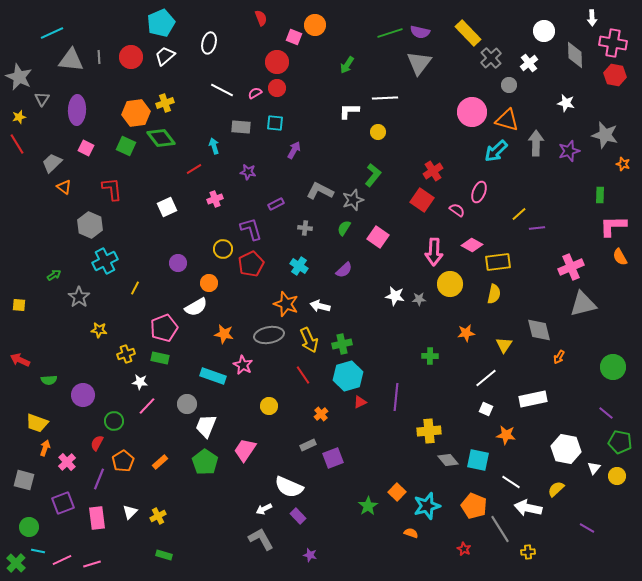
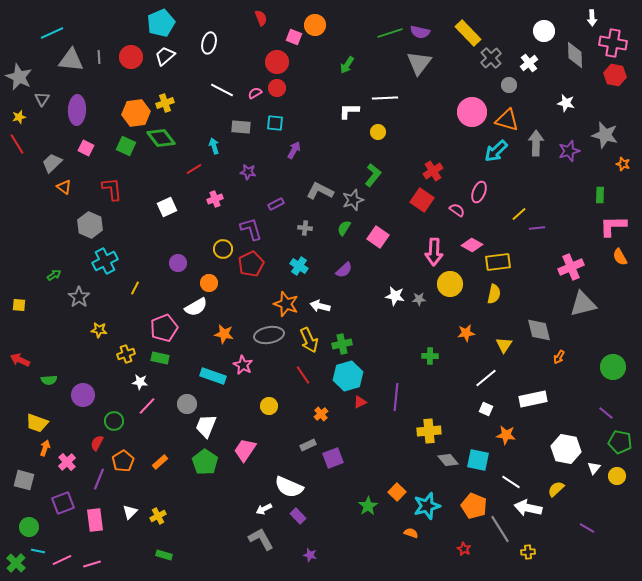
pink rectangle at (97, 518): moved 2 px left, 2 px down
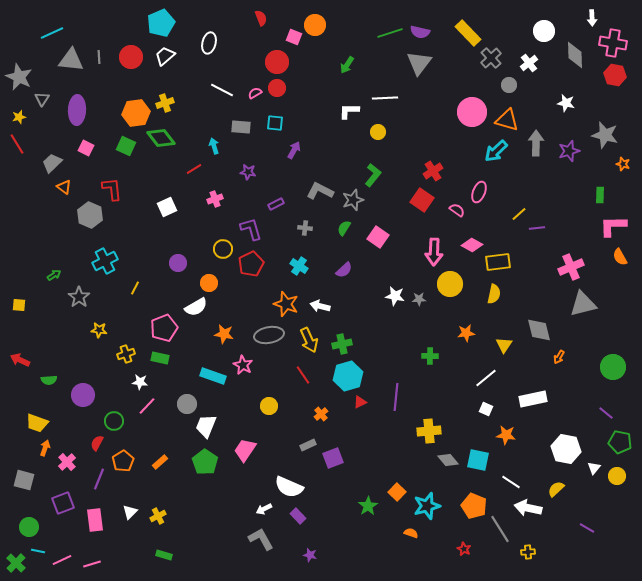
gray hexagon at (90, 225): moved 10 px up
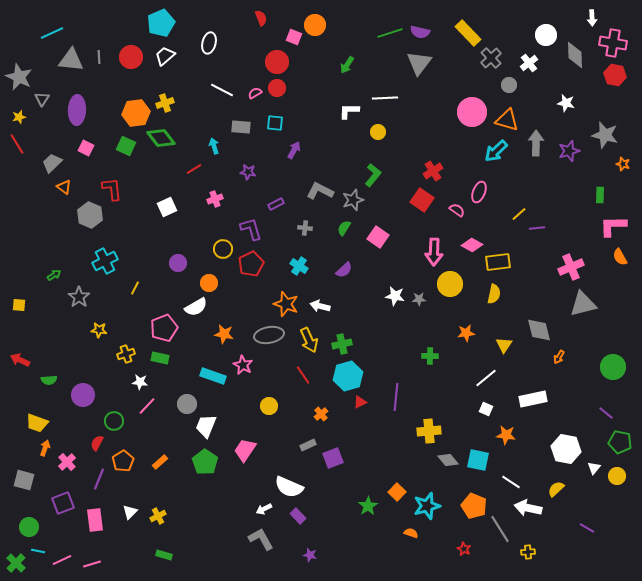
white circle at (544, 31): moved 2 px right, 4 px down
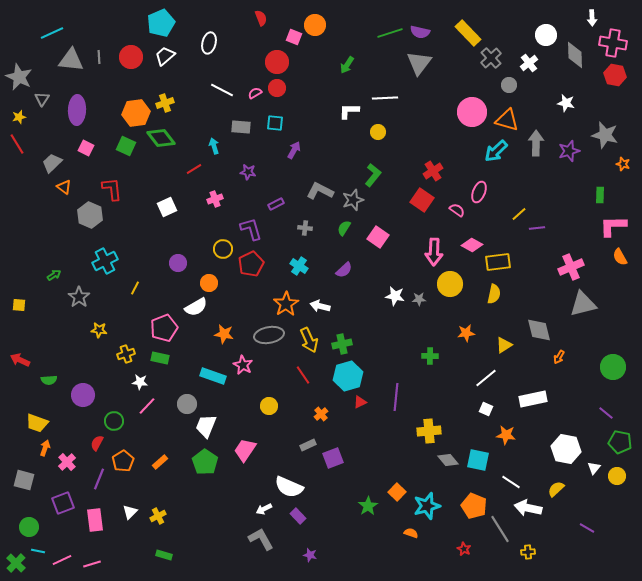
orange star at (286, 304): rotated 20 degrees clockwise
yellow triangle at (504, 345): rotated 24 degrees clockwise
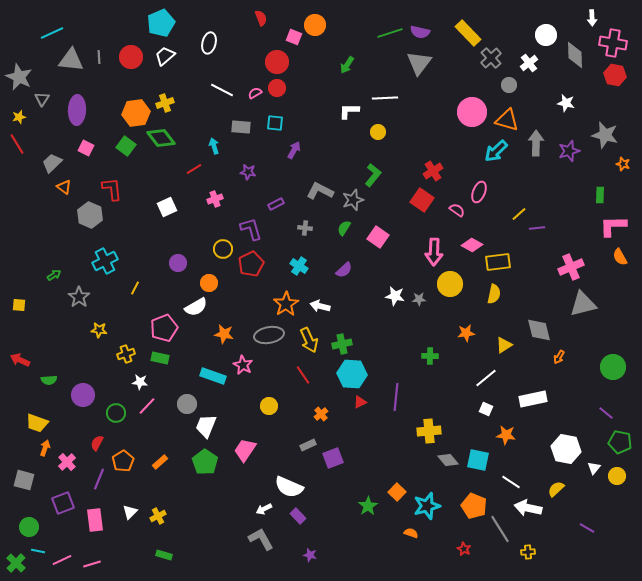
green square at (126, 146): rotated 12 degrees clockwise
cyan hexagon at (348, 376): moved 4 px right, 2 px up; rotated 20 degrees clockwise
green circle at (114, 421): moved 2 px right, 8 px up
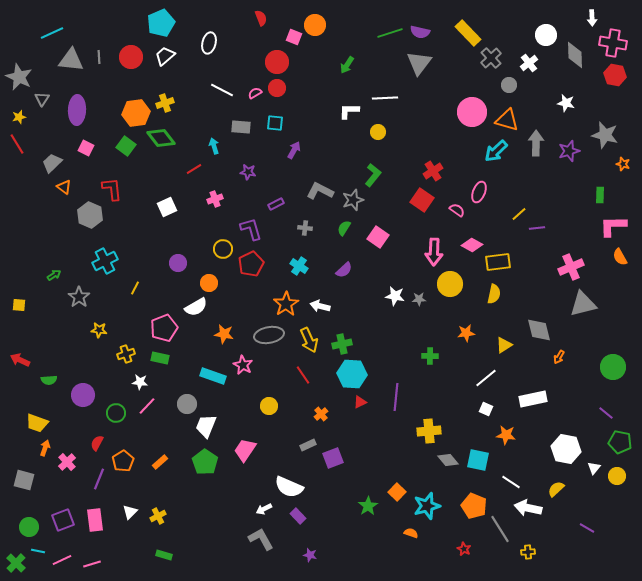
purple square at (63, 503): moved 17 px down
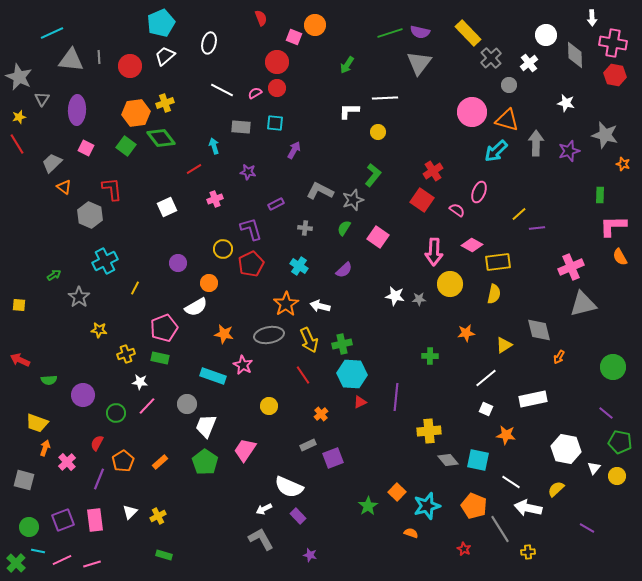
red circle at (131, 57): moved 1 px left, 9 px down
